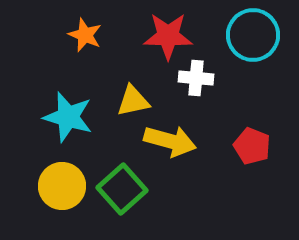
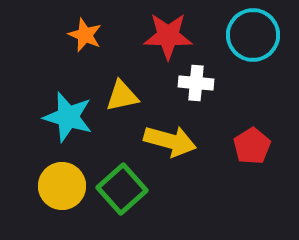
white cross: moved 5 px down
yellow triangle: moved 11 px left, 5 px up
red pentagon: rotated 18 degrees clockwise
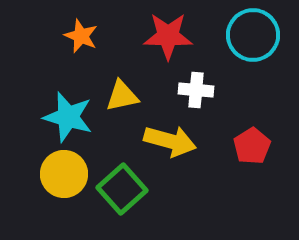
orange star: moved 4 px left, 1 px down
white cross: moved 7 px down
yellow circle: moved 2 px right, 12 px up
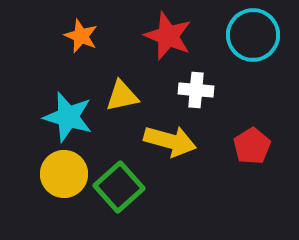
red star: rotated 21 degrees clockwise
green square: moved 3 px left, 2 px up
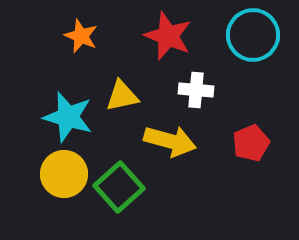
red pentagon: moved 1 px left, 3 px up; rotated 9 degrees clockwise
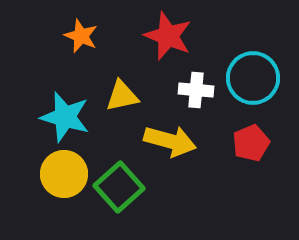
cyan circle: moved 43 px down
cyan star: moved 3 px left
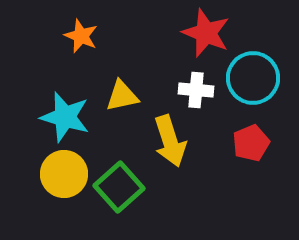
red star: moved 38 px right, 3 px up
yellow arrow: rotated 57 degrees clockwise
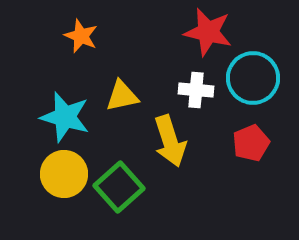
red star: moved 2 px right, 1 px up; rotated 9 degrees counterclockwise
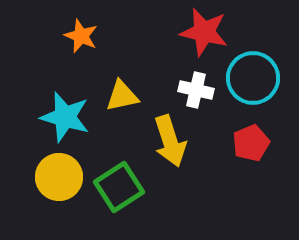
red star: moved 4 px left
white cross: rotated 8 degrees clockwise
yellow circle: moved 5 px left, 3 px down
green square: rotated 9 degrees clockwise
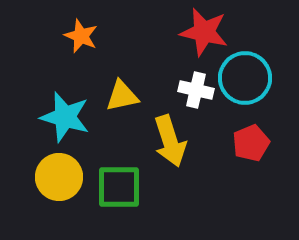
cyan circle: moved 8 px left
green square: rotated 33 degrees clockwise
